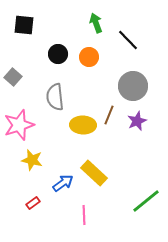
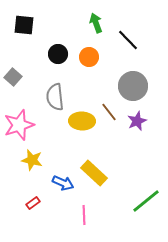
brown line: moved 3 px up; rotated 60 degrees counterclockwise
yellow ellipse: moved 1 px left, 4 px up
blue arrow: rotated 60 degrees clockwise
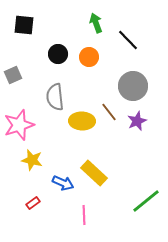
gray square: moved 2 px up; rotated 24 degrees clockwise
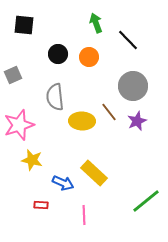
red rectangle: moved 8 px right, 2 px down; rotated 40 degrees clockwise
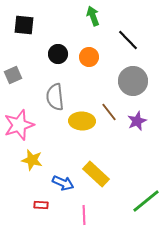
green arrow: moved 3 px left, 7 px up
gray circle: moved 5 px up
yellow rectangle: moved 2 px right, 1 px down
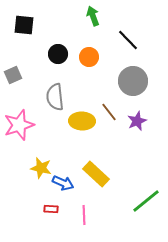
yellow star: moved 9 px right, 8 px down
red rectangle: moved 10 px right, 4 px down
